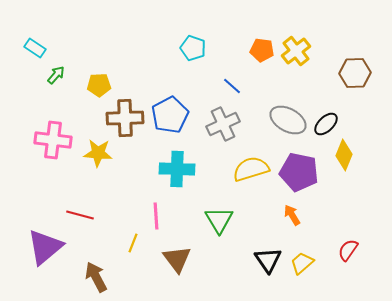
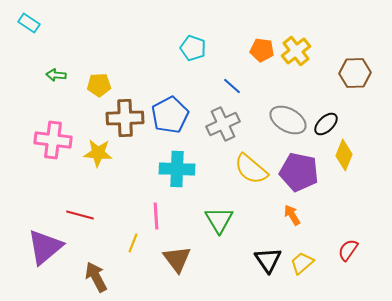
cyan rectangle: moved 6 px left, 25 px up
green arrow: rotated 126 degrees counterclockwise
yellow semicircle: rotated 123 degrees counterclockwise
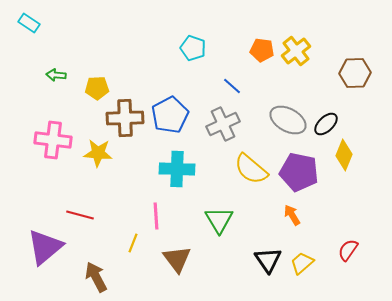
yellow pentagon: moved 2 px left, 3 px down
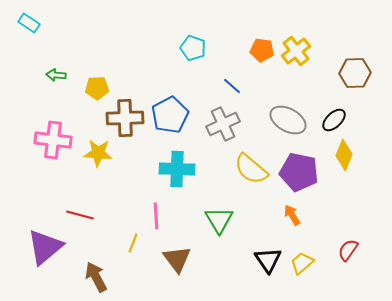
black ellipse: moved 8 px right, 4 px up
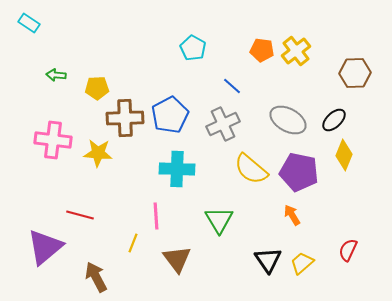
cyan pentagon: rotated 10 degrees clockwise
red semicircle: rotated 10 degrees counterclockwise
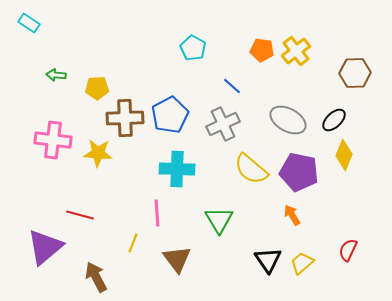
pink line: moved 1 px right, 3 px up
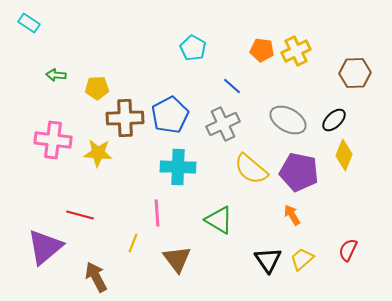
yellow cross: rotated 12 degrees clockwise
cyan cross: moved 1 px right, 2 px up
green triangle: rotated 28 degrees counterclockwise
yellow trapezoid: moved 4 px up
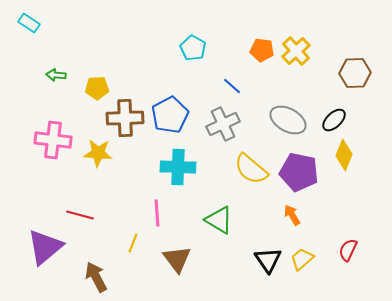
yellow cross: rotated 16 degrees counterclockwise
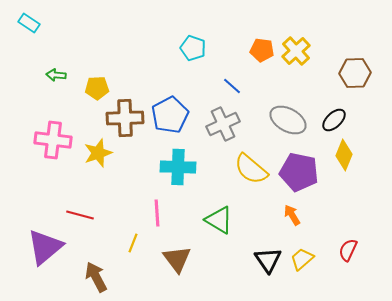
cyan pentagon: rotated 10 degrees counterclockwise
yellow star: rotated 24 degrees counterclockwise
